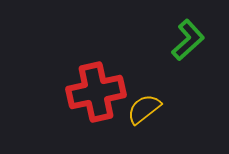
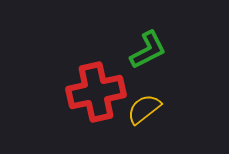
green L-shape: moved 40 px left, 10 px down; rotated 15 degrees clockwise
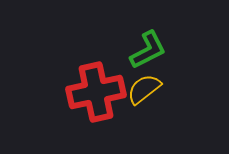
yellow semicircle: moved 20 px up
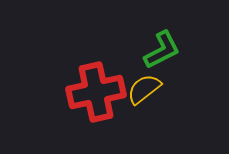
green L-shape: moved 14 px right
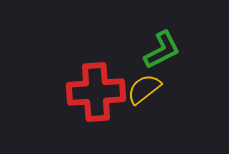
red cross: rotated 8 degrees clockwise
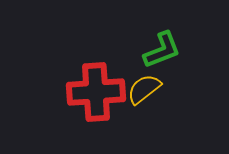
green L-shape: rotated 6 degrees clockwise
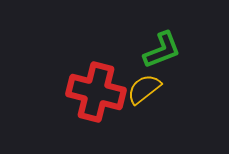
red cross: rotated 18 degrees clockwise
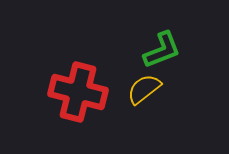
red cross: moved 18 px left
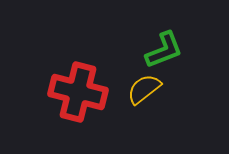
green L-shape: moved 2 px right
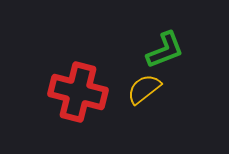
green L-shape: moved 1 px right
